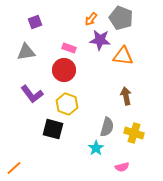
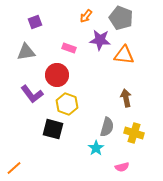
orange arrow: moved 5 px left, 3 px up
orange triangle: moved 1 px right, 1 px up
red circle: moved 7 px left, 5 px down
brown arrow: moved 2 px down
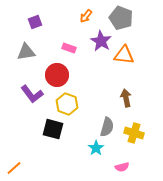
purple star: moved 1 px right, 1 px down; rotated 25 degrees clockwise
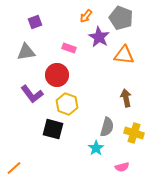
purple star: moved 2 px left, 4 px up
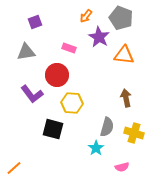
yellow hexagon: moved 5 px right, 1 px up; rotated 15 degrees counterclockwise
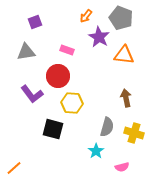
pink rectangle: moved 2 px left, 2 px down
red circle: moved 1 px right, 1 px down
cyan star: moved 3 px down
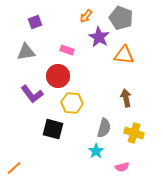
gray semicircle: moved 3 px left, 1 px down
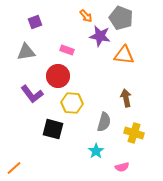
orange arrow: rotated 80 degrees counterclockwise
purple star: moved 1 px right, 1 px up; rotated 20 degrees counterclockwise
gray semicircle: moved 6 px up
